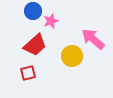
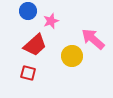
blue circle: moved 5 px left
red square: rotated 28 degrees clockwise
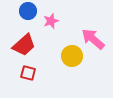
red trapezoid: moved 11 px left
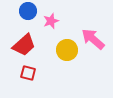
yellow circle: moved 5 px left, 6 px up
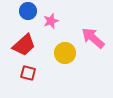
pink arrow: moved 1 px up
yellow circle: moved 2 px left, 3 px down
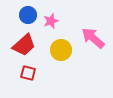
blue circle: moved 4 px down
yellow circle: moved 4 px left, 3 px up
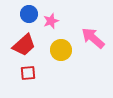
blue circle: moved 1 px right, 1 px up
red square: rotated 21 degrees counterclockwise
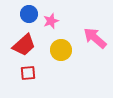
pink arrow: moved 2 px right
